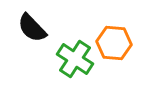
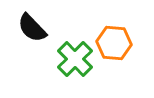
green cross: rotated 12 degrees clockwise
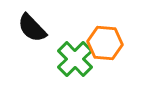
orange hexagon: moved 9 px left
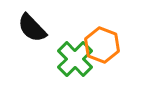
orange hexagon: moved 3 px left, 2 px down; rotated 16 degrees clockwise
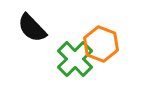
orange hexagon: moved 1 px left, 1 px up
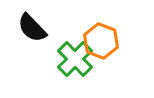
orange hexagon: moved 3 px up
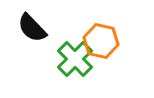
orange hexagon: rotated 8 degrees counterclockwise
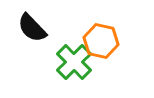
green cross: moved 1 px left, 3 px down
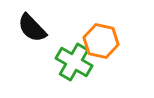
green cross: rotated 15 degrees counterclockwise
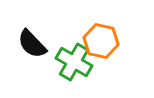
black semicircle: moved 16 px down
